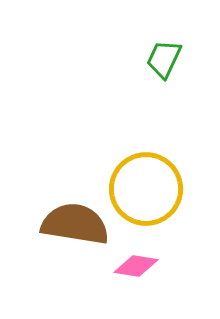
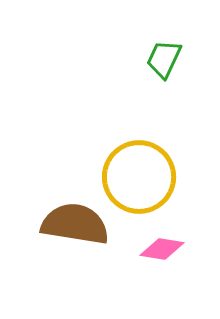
yellow circle: moved 7 px left, 12 px up
pink diamond: moved 26 px right, 17 px up
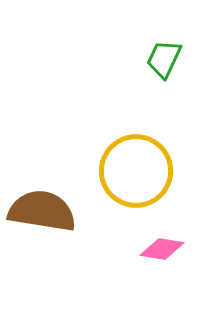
yellow circle: moved 3 px left, 6 px up
brown semicircle: moved 33 px left, 13 px up
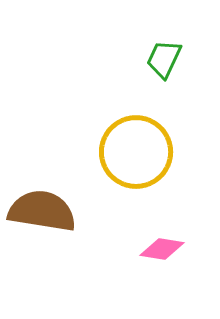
yellow circle: moved 19 px up
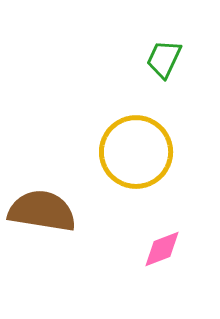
pink diamond: rotated 30 degrees counterclockwise
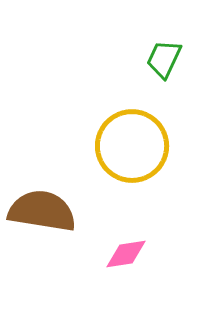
yellow circle: moved 4 px left, 6 px up
pink diamond: moved 36 px left, 5 px down; rotated 12 degrees clockwise
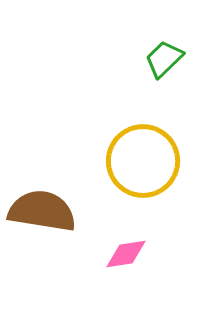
green trapezoid: rotated 21 degrees clockwise
yellow circle: moved 11 px right, 15 px down
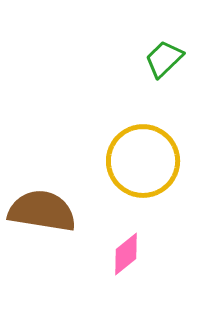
pink diamond: rotated 30 degrees counterclockwise
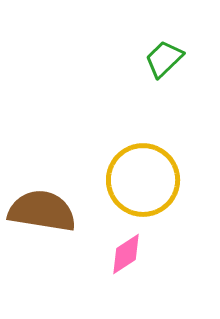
yellow circle: moved 19 px down
pink diamond: rotated 6 degrees clockwise
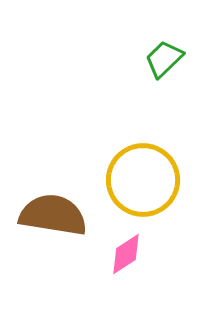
brown semicircle: moved 11 px right, 4 px down
